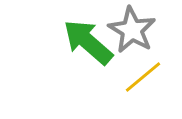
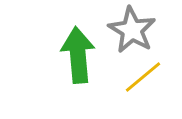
green arrow: moved 10 px left, 13 px down; rotated 44 degrees clockwise
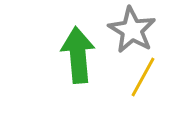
yellow line: rotated 21 degrees counterclockwise
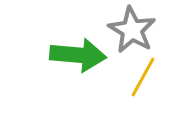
green arrow: rotated 100 degrees clockwise
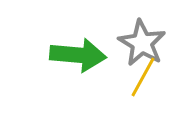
gray star: moved 10 px right, 13 px down
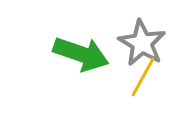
green arrow: moved 3 px right, 1 px up; rotated 14 degrees clockwise
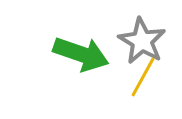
gray star: moved 2 px up
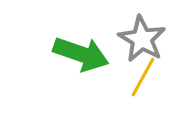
gray star: moved 2 px up
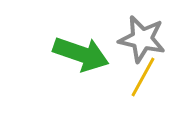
gray star: rotated 18 degrees counterclockwise
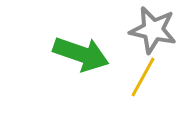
gray star: moved 11 px right, 9 px up
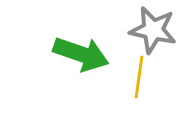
yellow line: moved 4 px left; rotated 21 degrees counterclockwise
